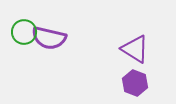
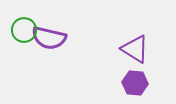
green circle: moved 2 px up
purple hexagon: rotated 15 degrees counterclockwise
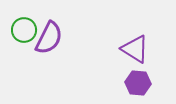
purple semicircle: rotated 76 degrees counterclockwise
purple hexagon: moved 3 px right
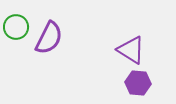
green circle: moved 8 px left, 3 px up
purple triangle: moved 4 px left, 1 px down
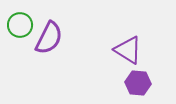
green circle: moved 4 px right, 2 px up
purple triangle: moved 3 px left
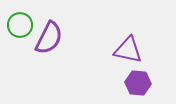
purple triangle: rotated 20 degrees counterclockwise
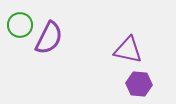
purple hexagon: moved 1 px right, 1 px down
